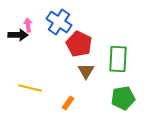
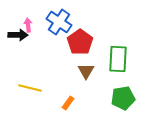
red pentagon: moved 1 px right, 2 px up; rotated 10 degrees clockwise
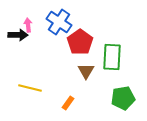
green rectangle: moved 6 px left, 2 px up
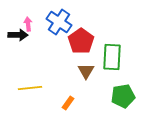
pink arrow: moved 1 px up
red pentagon: moved 1 px right, 1 px up
yellow line: rotated 20 degrees counterclockwise
green pentagon: moved 2 px up
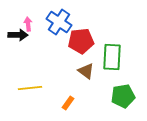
red pentagon: rotated 30 degrees clockwise
brown triangle: rotated 24 degrees counterclockwise
